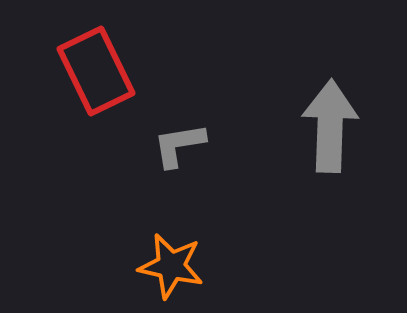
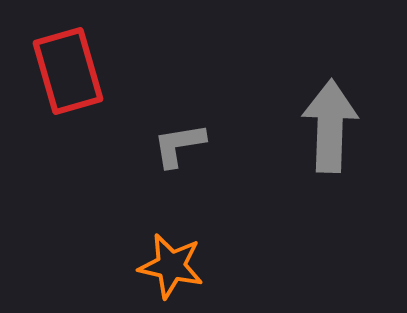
red rectangle: moved 28 px left; rotated 10 degrees clockwise
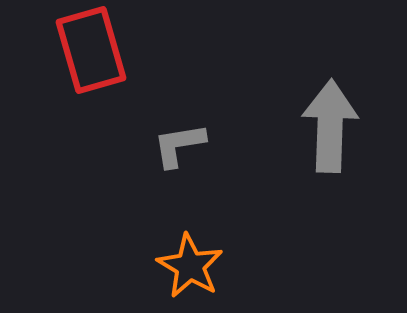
red rectangle: moved 23 px right, 21 px up
orange star: moved 19 px right; rotated 18 degrees clockwise
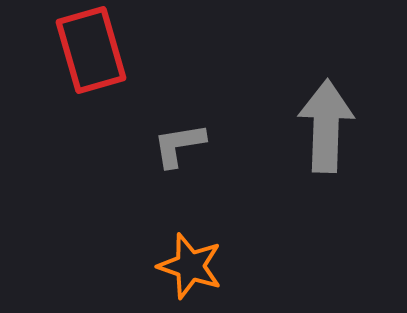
gray arrow: moved 4 px left
orange star: rotated 12 degrees counterclockwise
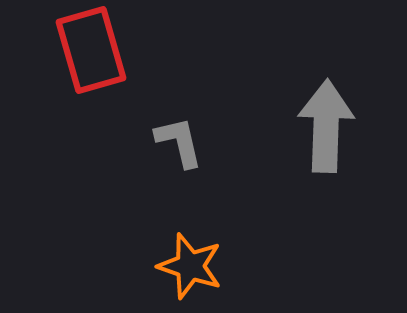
gray L-shape: moved 3 px up; rotated 86 degrees clockwise
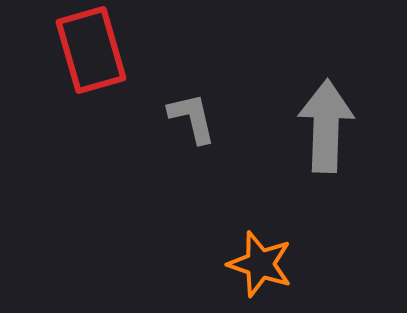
gray L-shape: moved 13 px right, 24 px up
orange star: moved 70 px right, 2 px up
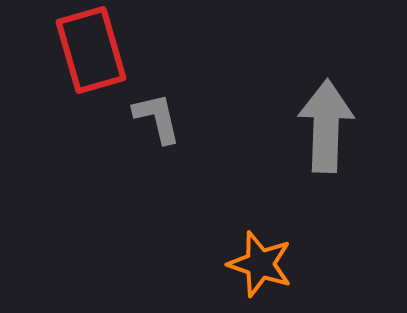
gray L-shape: moved 35 px left
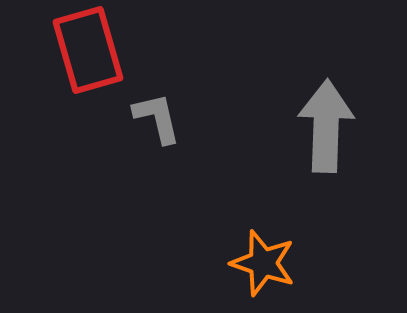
red rectangle: moved 3 px left
orange star: moved 3 px right, 1 px up
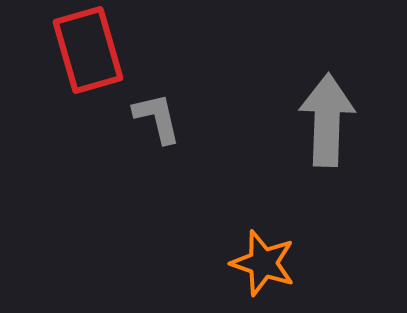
gray arrow: moved 1 px right, 6 px up
